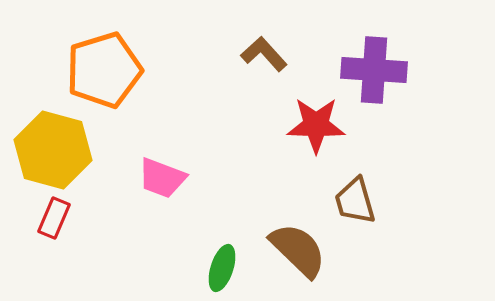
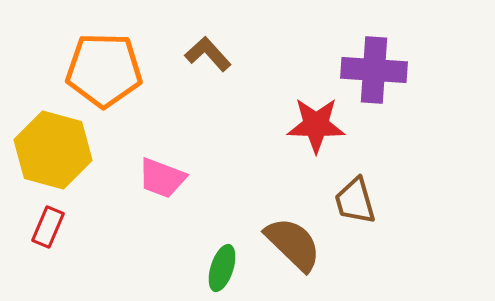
brown L-shape: moved 56 px left
orange pentagon: rotated 18 degrees clockwise
red rectangle: moved 6 px left, 9 px down
brown semicircle: moved 5 px left, 6 px up
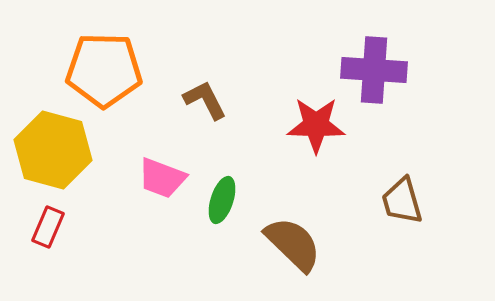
brown L-shape: moved 3 px left, 46 px down; rotated 15 degrees clockwise
brown trapezoid: moved 47 px right
green ellipse: moved 68 px up
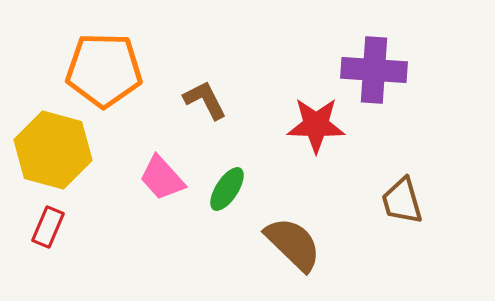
pink trapezoid: rotated 27 degrees clockwise
green ellipse: moved 5 px right, 11 px up; rotated 15 degrees clockwise
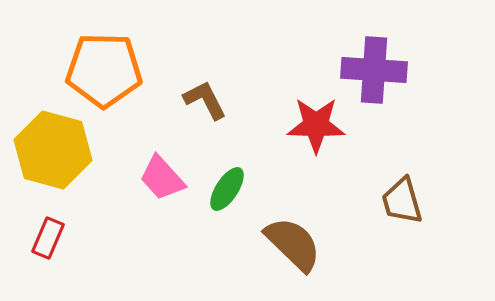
red rectangle: moved 11 px down
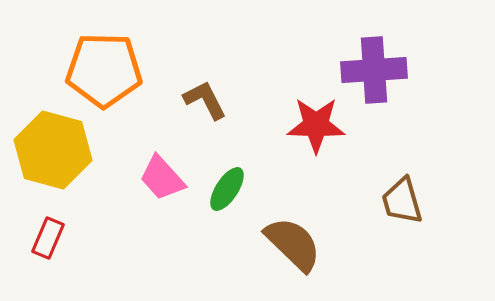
purple cross: rotated 8 degrees counterclockwise
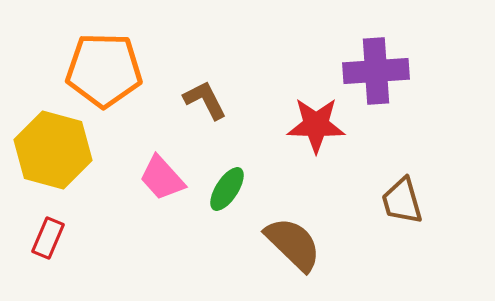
purple cross: moved 2 px right, 1 px down
